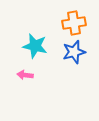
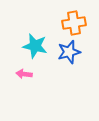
blue star: moved 5 px left
pink arrow: moved 1 px left, 1 px up
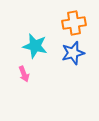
blue star: moved 4 px right, 1 px down
pink arrow: rotated 119 degrees counterclockwise
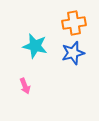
pink arrow: moved 1 px right, 12 px down
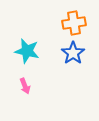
cyan star: moved 8 px left, 5 px down
blue star: rotated 20 degrees counterclockwise
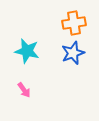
blue star: rotated 15 degrees clockwise
pink arrow: moved 1 px left, 4 px down; rotated 14 degrees counterclockwise
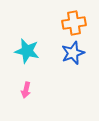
pink arrow: moved 2 px right; rotated 49 degrees clockwise
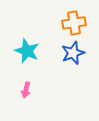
cyan star: rotated 10 degrees clockwise
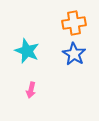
blue star: moved 1 px right, 1 px down; rotated 20 degrees counterclockwise
pink arrow: moved 5 px right
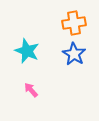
pink arrow: rotated 126 degrees clockwise
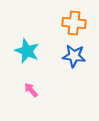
orange cross: rotated 15 degrees clockwise
blue star: moved 2 px down; rotated 25 degrees counterclockwise
